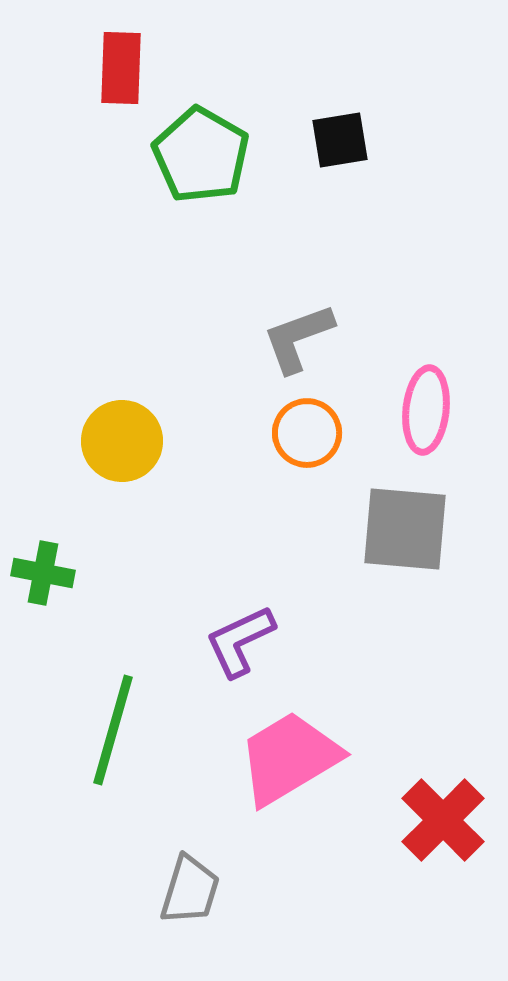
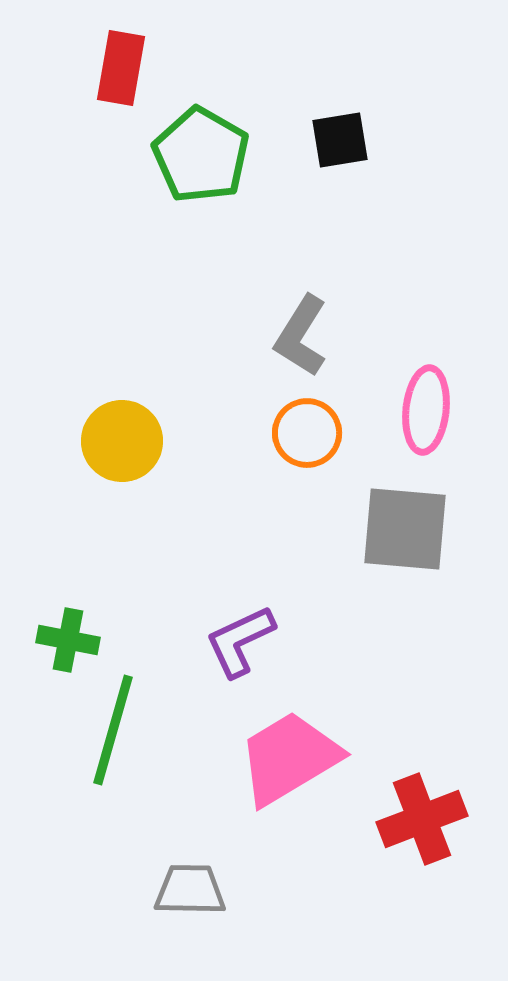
red rectangle: rotated 8 degrees clockwise
gray L-shape: moved 3 px right, 2 px up; rotated 38 degrees counterclockwise
green cross: moved 25 px right, 67 px down
red cross: moved 21 px left, 1 px up; rotated 24 degrees clockwise
gray trapezoid: rotated 106 degrees counterclockwise
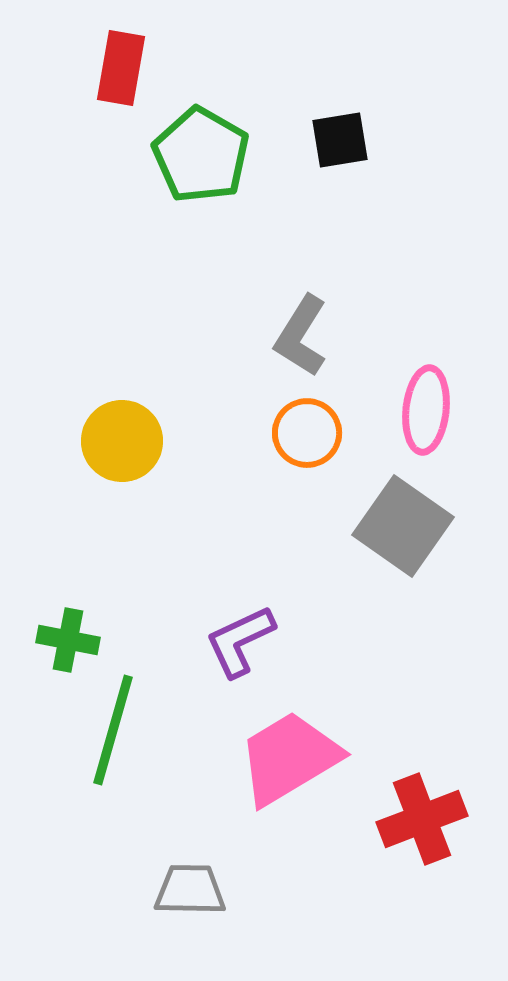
gray square: moved 2 px left, 3 px up; rotated 30 degrees clockwise
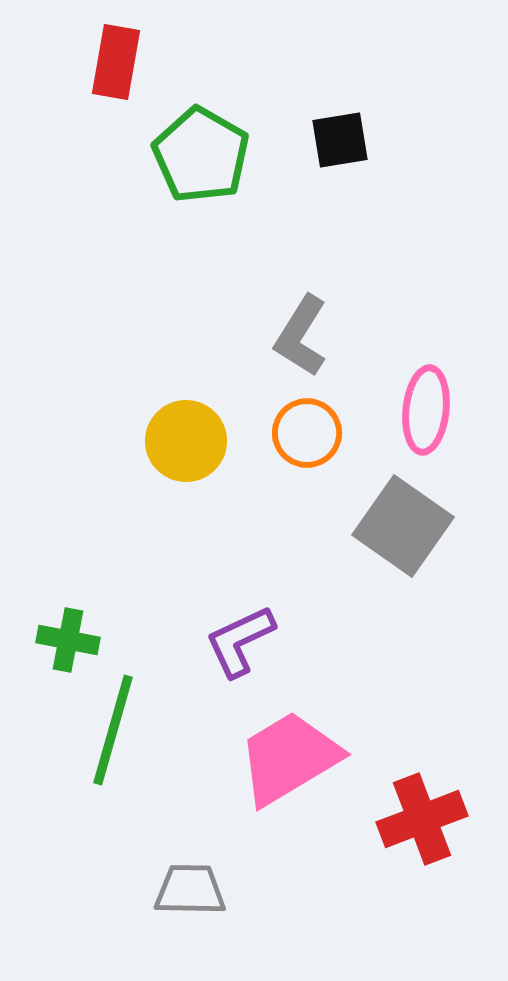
red rectangle: moved 5 px left, 6 px up
yellow circle: moved 64 px right
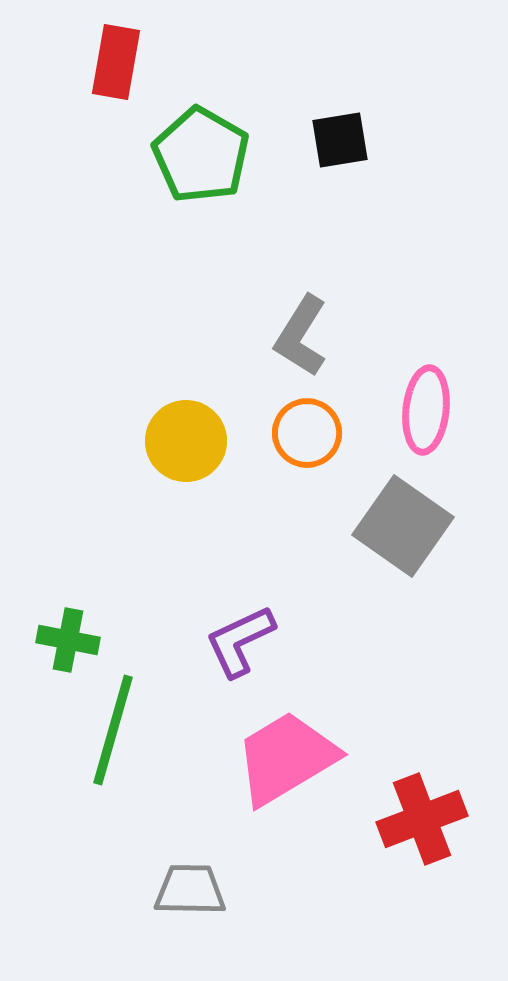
pink trapezoid: moved 3 px left
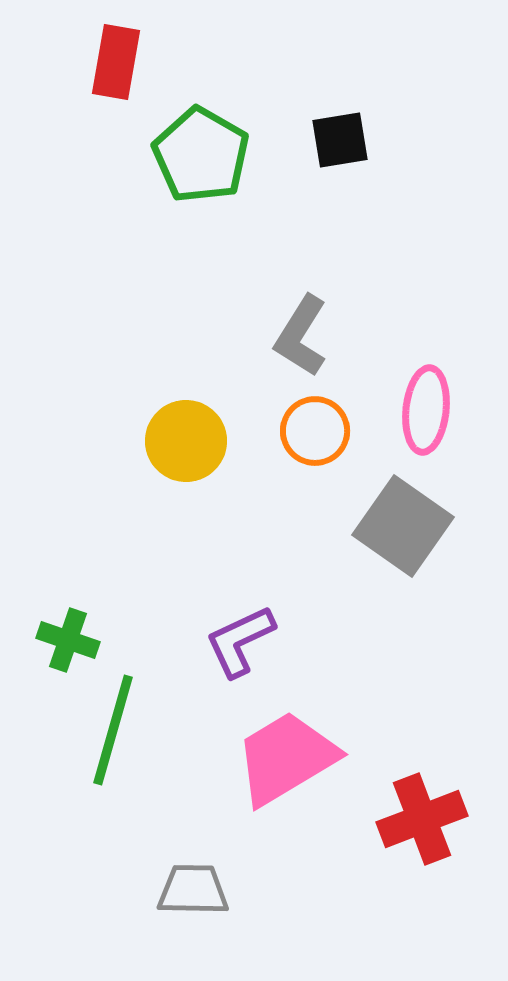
orange circle: moved 8 px right, 2 px up
green cross: rotated 8 degrees clockwise
gray trapezoid: moved 3 px right
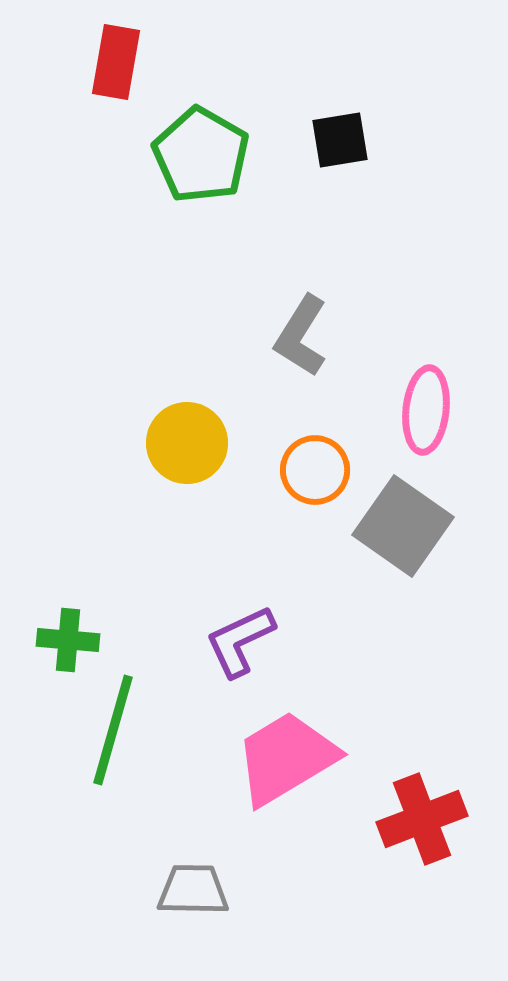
orange circle: moved 39 px down
yellow circle: moved 1 px right, 2 px down
green cross: rotated 14 degrees counterclockwise
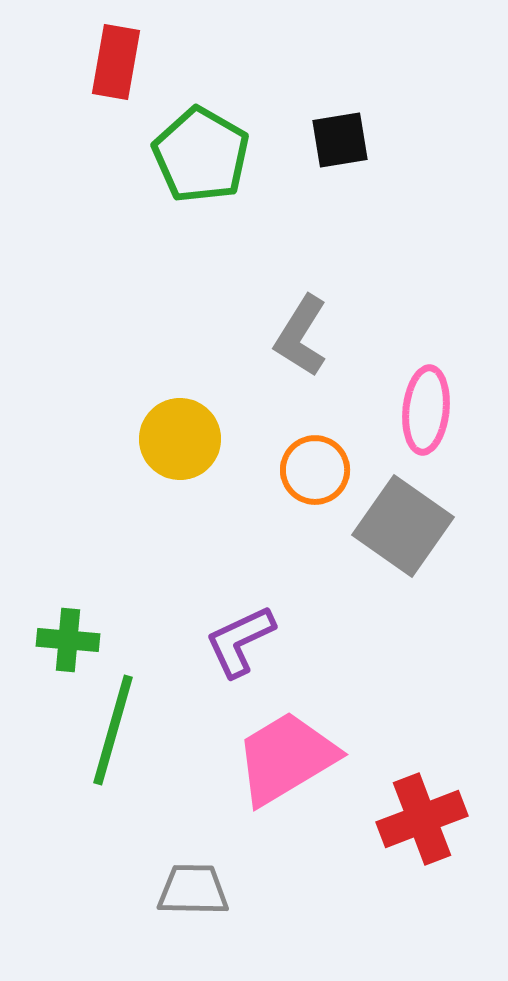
yellow circle: moved 7 px left, 4 px up
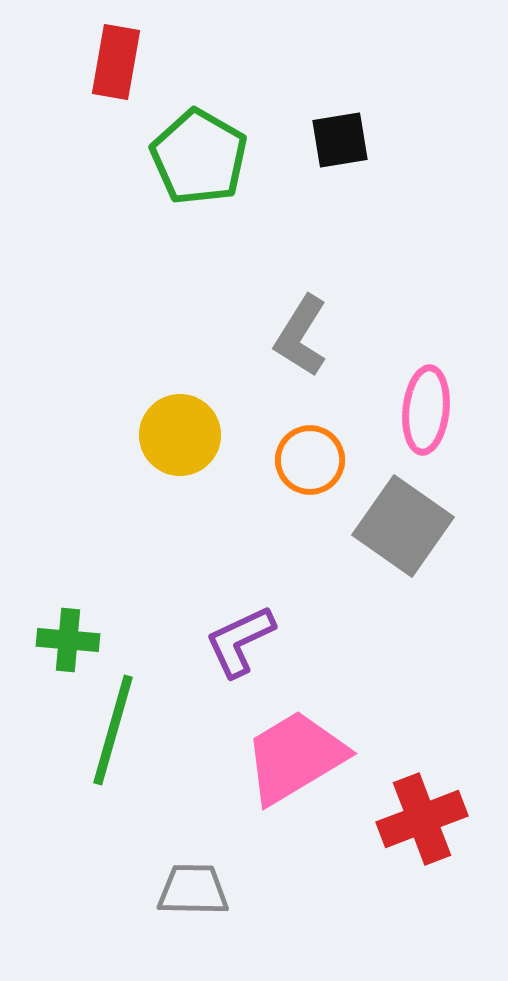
green pentagon: moved 2 px left, 2 px down
yellow circle: moved 4 px up
orange circle: moved 5 px left, 10 px up
pink trapezoid: moved 9 px right, 1 px up
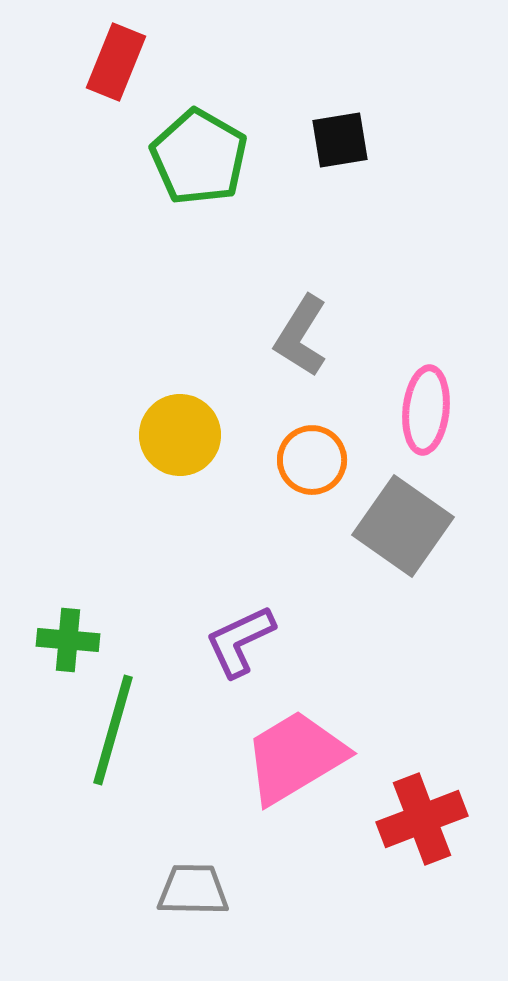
red rectangle: rotated 12 degrees clockwise
orange circle: moved 2 px right
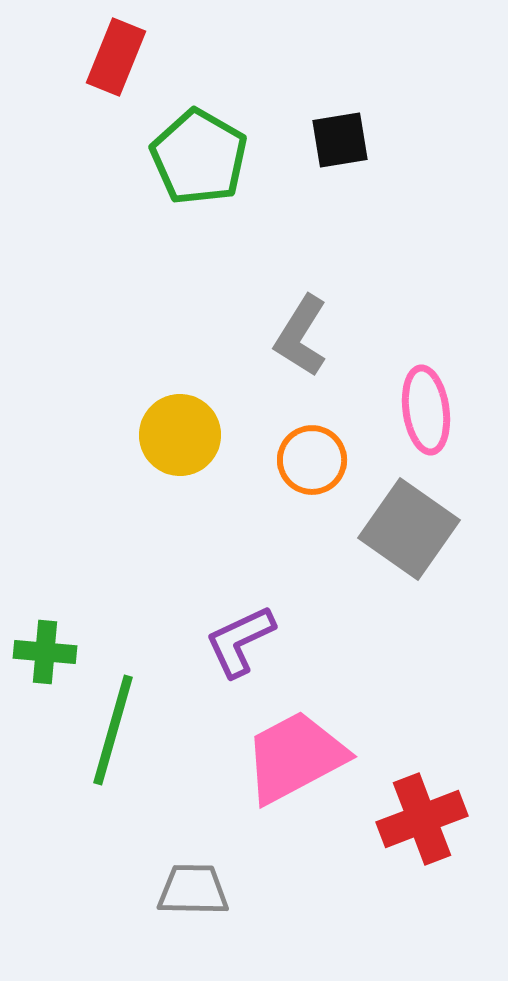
red rectangle: moved 5 px up
pink ellipse: rotated 14 degrees counterclockwise
gray square: moved 6 px right, 3 px down
green cross: moved 23 px left, 12 px down
pink trapezoid: rotated 3 degrees clockwise
